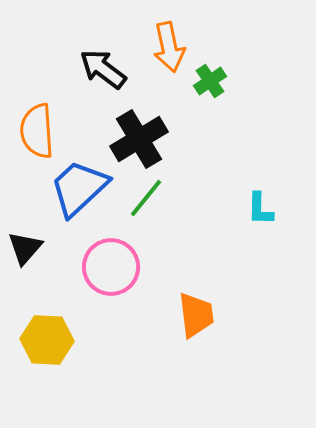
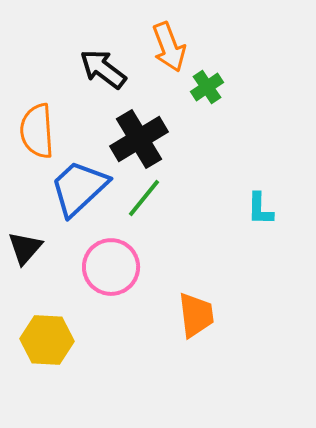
orange arrow: rotated 9 degrees counterclockwise
green cross: moved 3 px left, 6 px down
green line: moved 2 px left
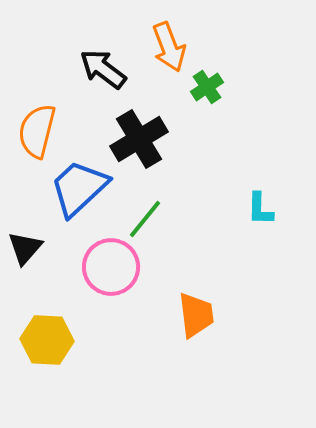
orange semicircle: rotated 18 degrees clockwise
green line: moved 1 px right, 21 px down
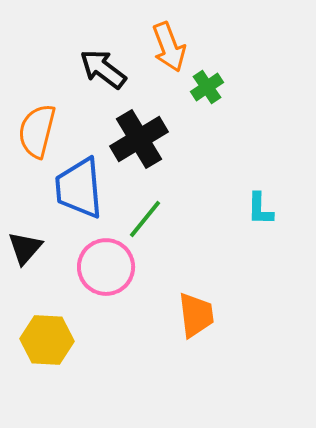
blue trapezoid: rotated 52 degrees counterclockwise
pink circle: moved 5 px left
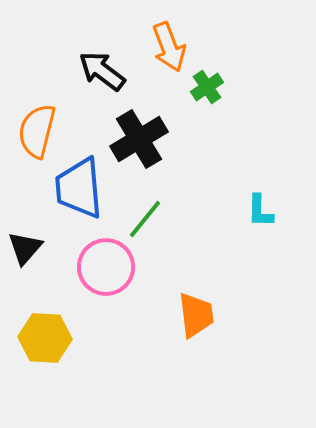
black arrow: moved 1 px left, 2 px down
cyan L-shape: moved 2 px down
yellow hexagon: moved 2 px left, 2 px up
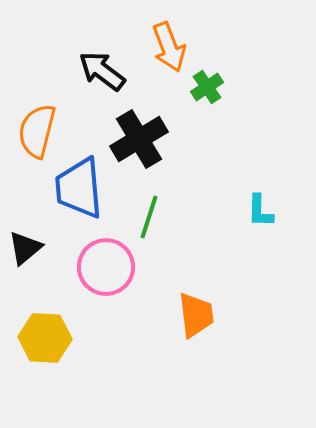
green line: moved 4 px right, 2 px up; rotated 21 degrees counterclockwise
black triangle: rotated 9 degrees clockwise
